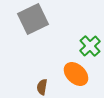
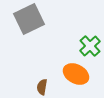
gray square: moved 4 px left
orange ellipse: rotated 15 degrees counterclockwise
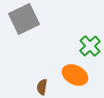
gray square: moved 5 px left
orange ellipse: moved 1 px left, 1 px down
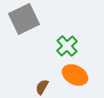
green cross: moved 23 px left
brown semicircle: rotated 21 degrees clockwise
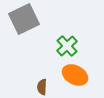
brown semicircle: rotated 28 degrees counterclockwise
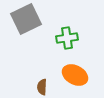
gray square: moved 2 px right
green cross: moved 8 px up; rotated 35 degrees clockwise
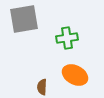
gray square: moved 2 px left; rotated 16 degrees clockwise
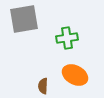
brown semicircle: moved 1 px right, 1 px up
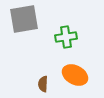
green cross: moved 1 px left, 1 px up
brown semicircle: moved 2 px up
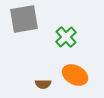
green cross: rotated 35 degrees counterclockwise
brown semicircle: rotated 91 degrees counterclockwise
